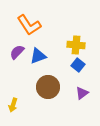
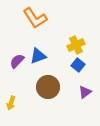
orange L-shape: moved 6 px right, 7 px up
yellow cross: rotated 30 degrees counterclockwise
purple semicircle: moved 9 px down
purple triangle: moved 3 px right, 1 px up
yellow arrow: moved 2 px left, 2 px up
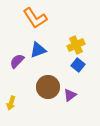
blue triangle: moved 6 px up
purple triangle: moved 15 px left, 3 px down
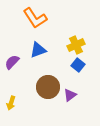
purple semicircle: moved 5 px left, 1 px down
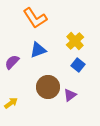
yellow cross: moved 1 px left, 4 px up; rotated 18 degrees counterclockwise
yellow arrow: rotated 144 degrees counterclockwise
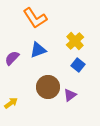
purple semicircle: moved 4 px up
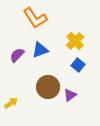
blue triangle: moved 2 px right
purple semicircle: moved 5 px right, 3 px up
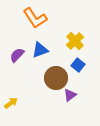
brown circle: moved 8 px right, 9 px up
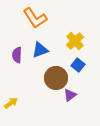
purple semicircle: rotated 42 degrees counterclockwise
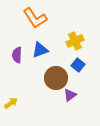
yellow cross: rotated 18 degrees clockwise
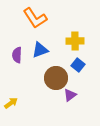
yellow cross: rotated 24 degrees clockwise
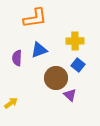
orange L-shape: rotated 65 degrees counterclockwise
blue triangle: moved 1 px left
purple semicircle: moved 3 px down
purple triangle: rotated 40 degrees counterclockwise
